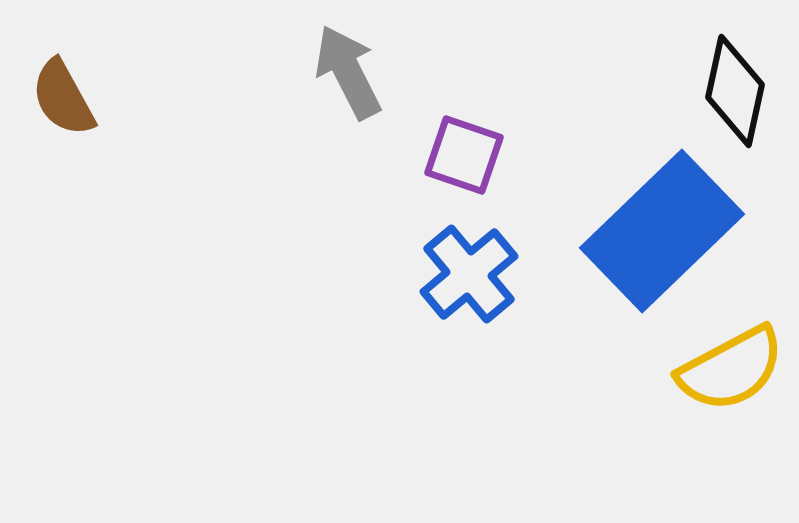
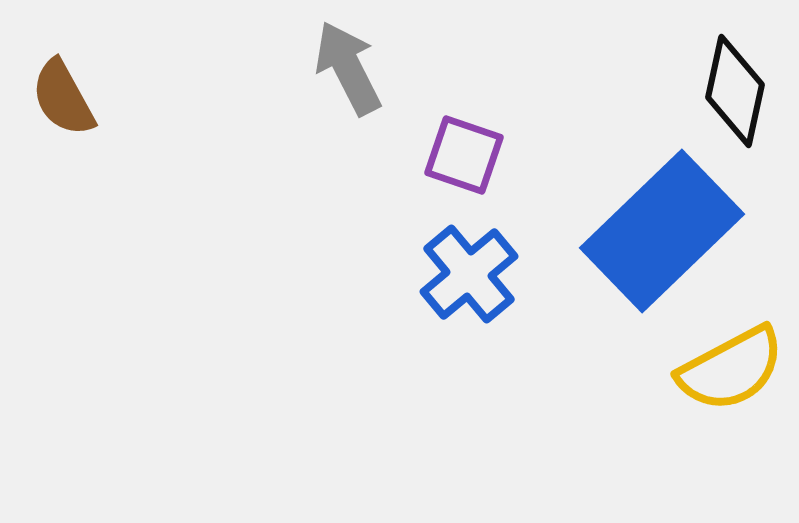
gray arrow: moved 4 px up
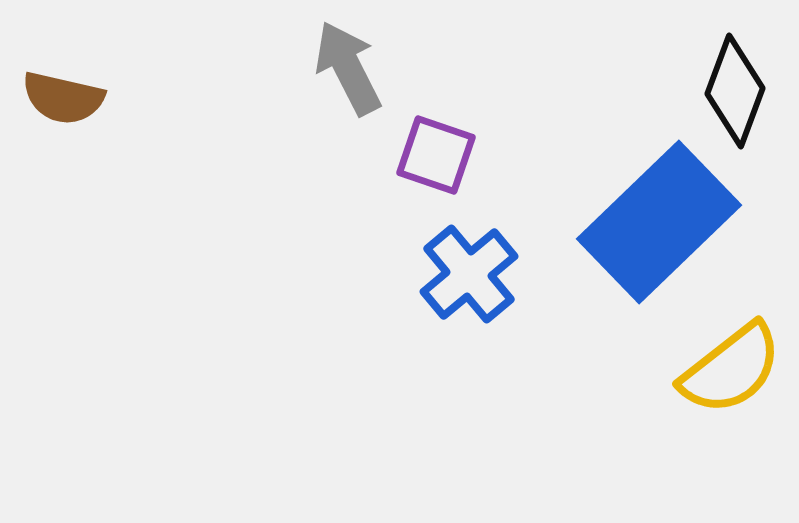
black diamond: rotated 8 degrees clockwise
brown semicircle: rotated 48 degrees counterclockwise
purple square: moved 28 px left
blue rectangle: moved 3 px left, 9 px up
yellow semicircle: rotated 10 degrees counterclockwise
